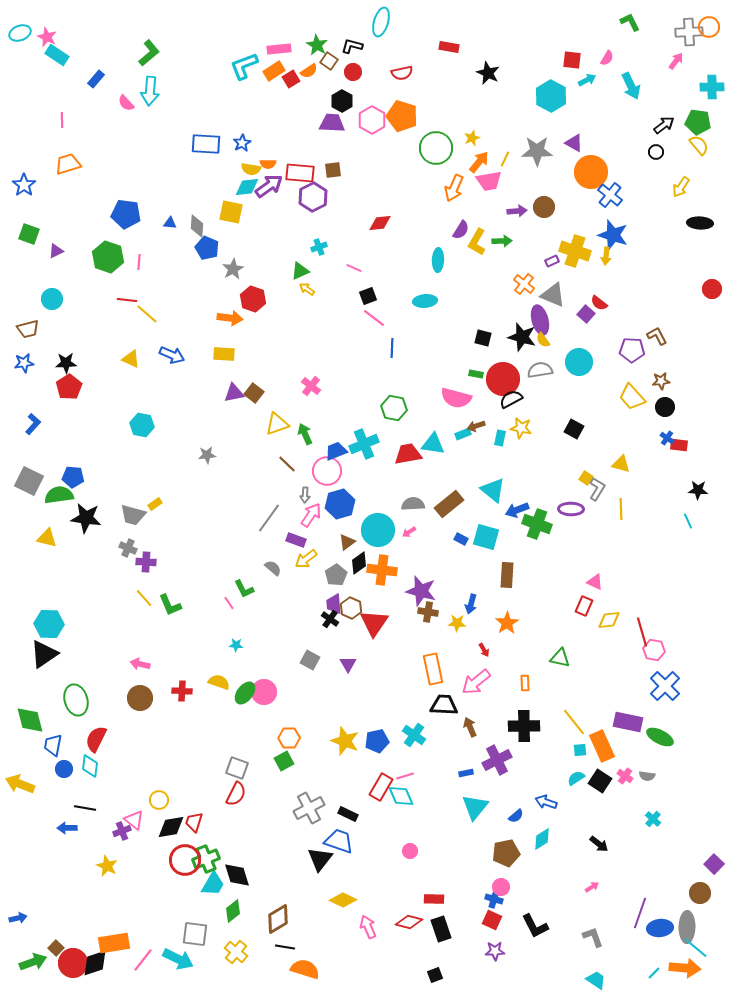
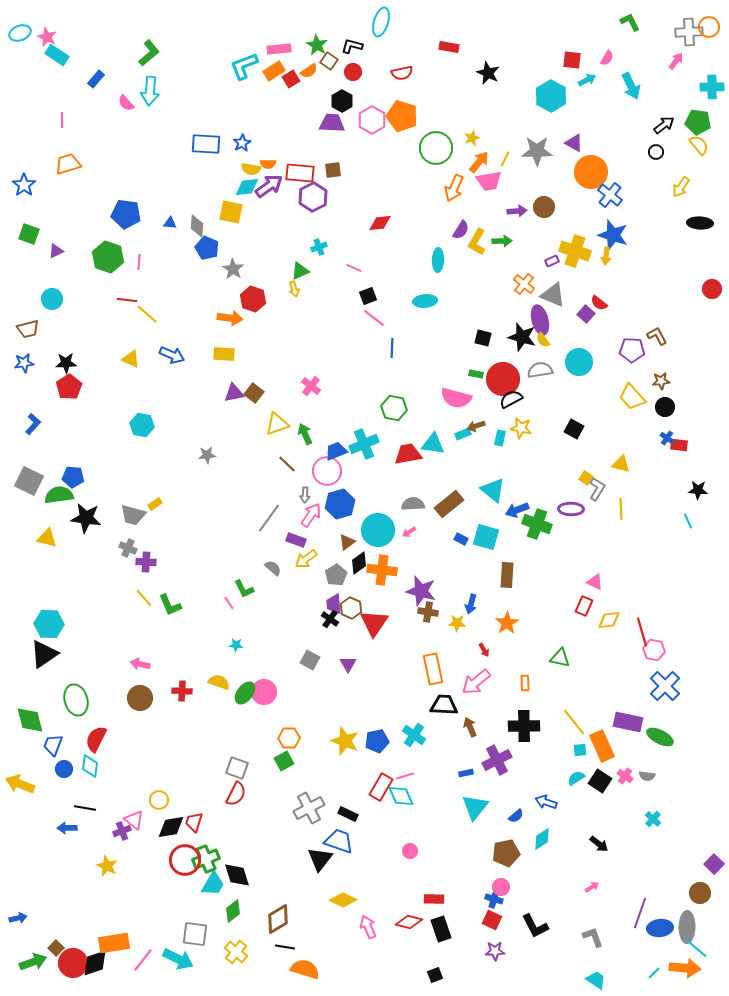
gray star at (233, 269): rotated 10 degrees counterclockwise
yellow arrow at (307, 289): moved 13 px left; rotated 140 degrees counterclockwise
blue trapezoid at (53, 745): rotated 10 degrees clockwise
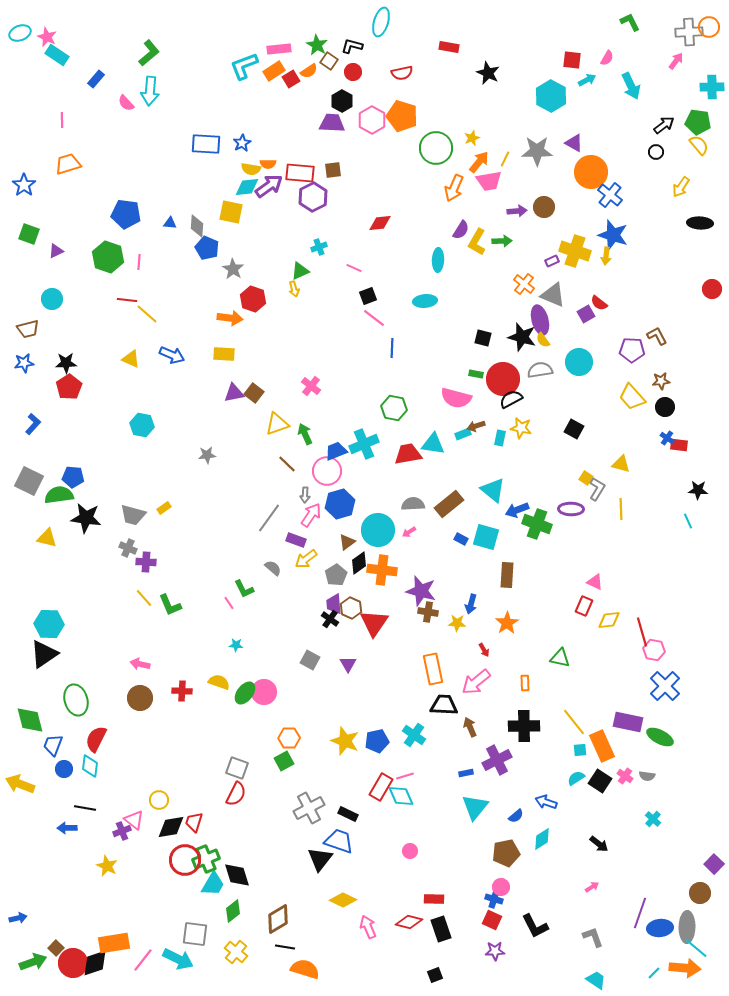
purple square at (586, 314): rotated 18 degrees clockwise
yellow rectangle at (155, 504): moved 9 px right, 4 px down
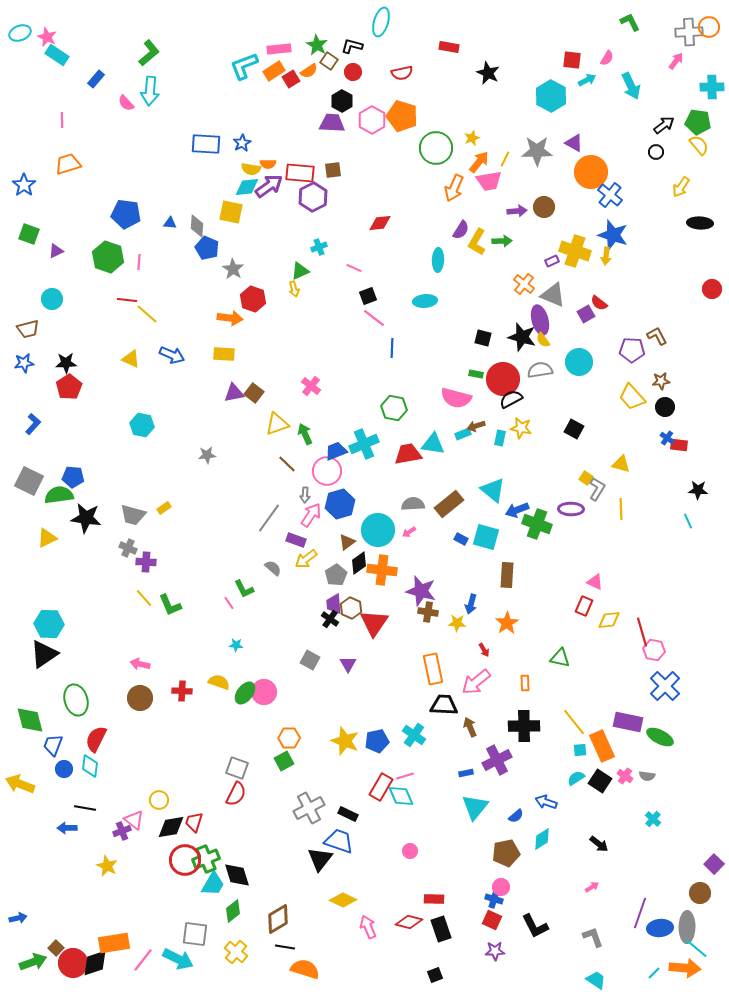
yellow triangle at (47, 538): rotated 40 degrees counterclockwise
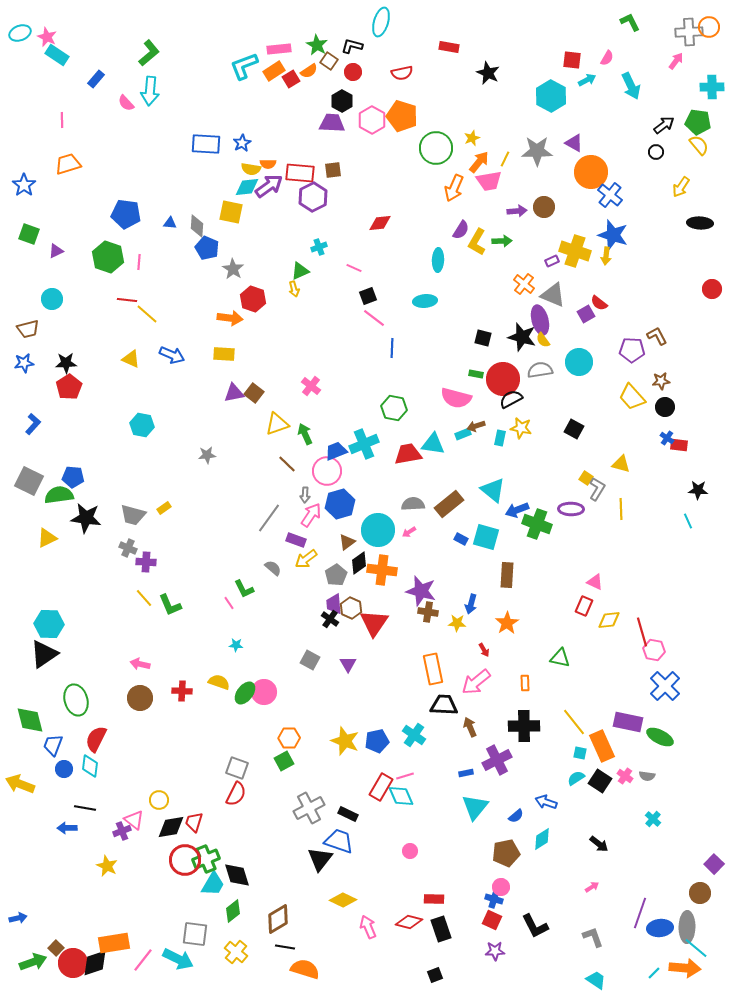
cyan square at (580, 750): moved 3 px down; rotated 16 degrees clockwise
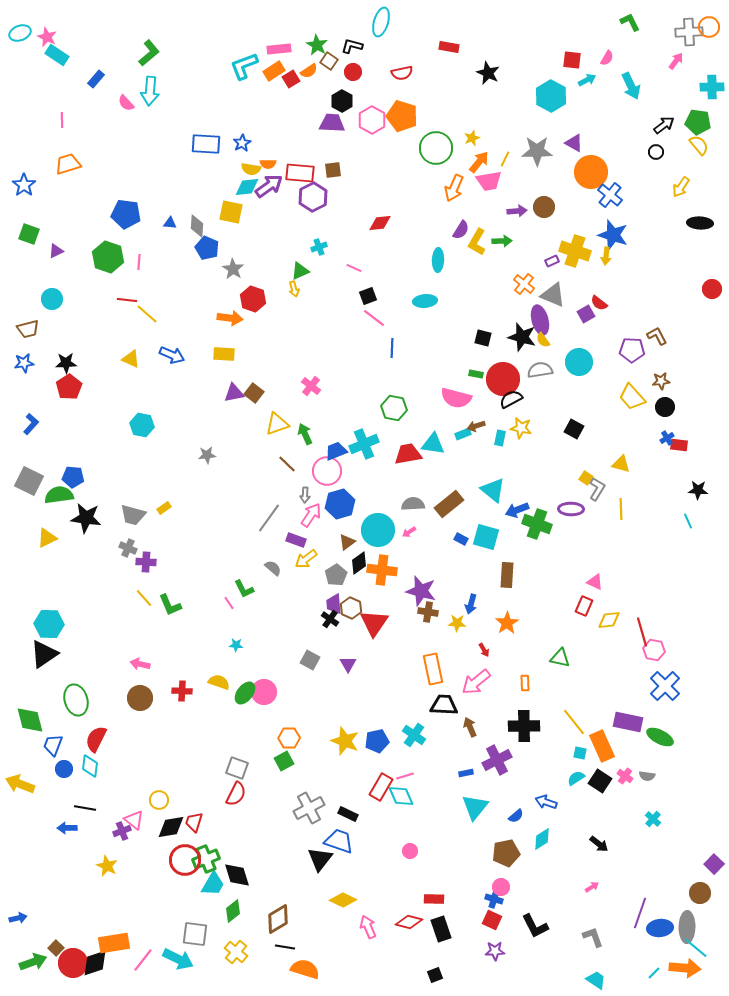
blue L-shape at (33, 424): moved 2 px left
blue cross at (667, 438): rotated 24 degrees clockwise
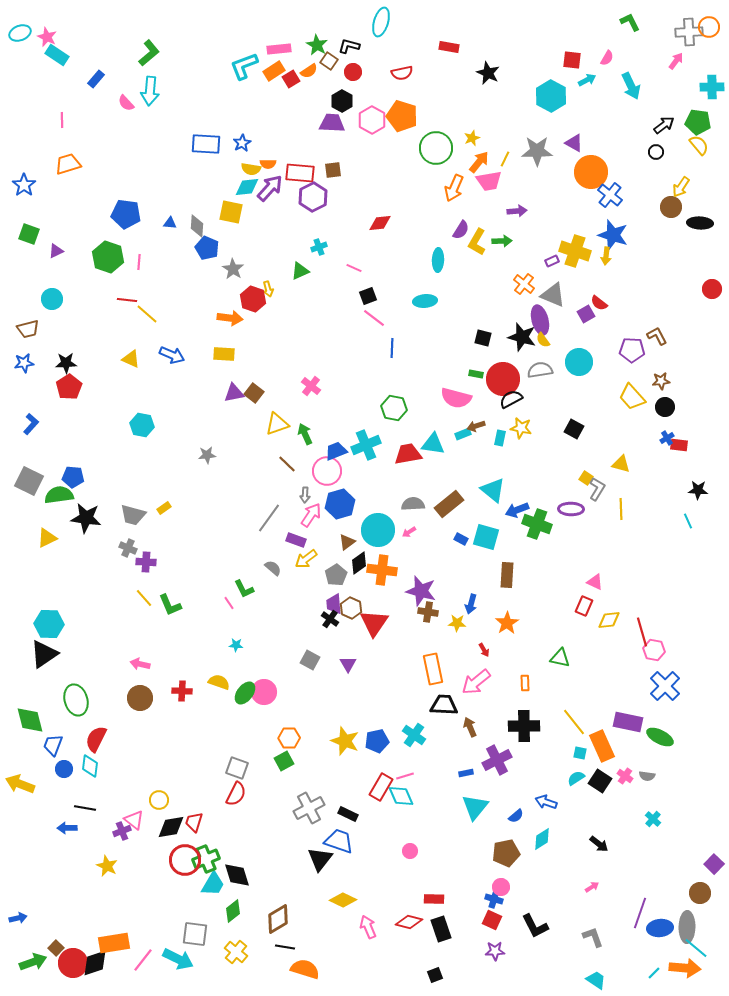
black L-shape at (352, 46): moved 3 px left
purple arrow at (269, 186): moved 1 px right, 2 px down; rotated 12 degrees counterclockwise
brown circle at (544, 207): moved 127 px right
yellow arrow at (294, 289): moved 26 px left
cyan cross at (364, 444): moved 2 px right, 1 px down
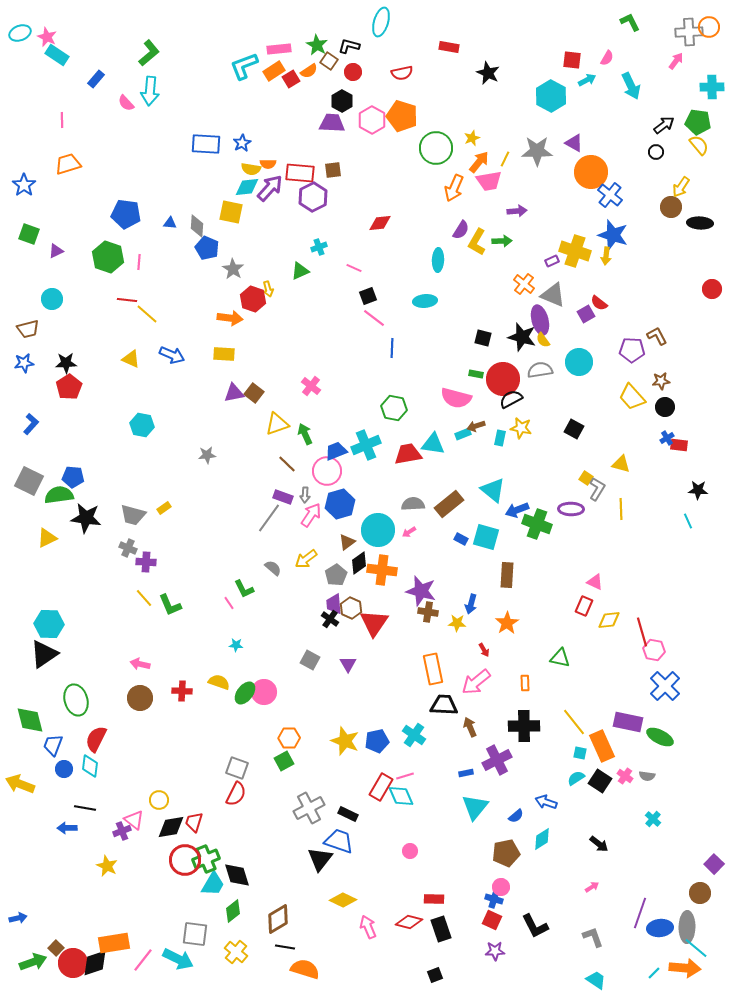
purple rectangle at (296, 540): moved 13 px left, 43 px up
